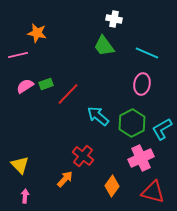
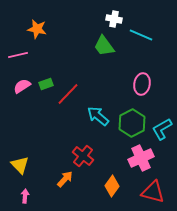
orange star: moved 4 px up
cyan line: moved 6 px left, 18 px up
pink semicircle: moved 3 px left
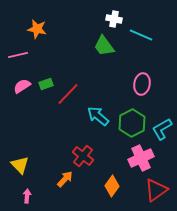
red triangle: moved 3 px right, 2 px up; rotated 50 degrees counterclockwise
pink arrow: moved 2 px right
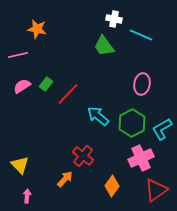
green rectangle: rotated 32 degrees counterclockwise
